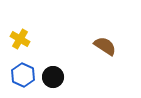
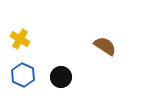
black circle: moved 8 px right
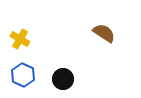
brown semicircle: moved 1 px left, 13 px up
black circle: moved 2 px right, 2 px down
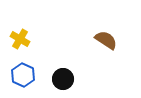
brown semicircle: moved 2 px right, 7 px down
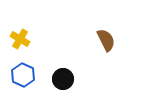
brown semicircle: rotated 30 degrees clockwise
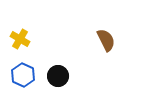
black circle: moved 5 px left, 3 px up
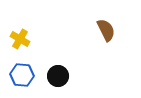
brown semicircle: moved 10 px up
blue hexagon: moved 1 px left; rotated 20 degrees counterclockwise
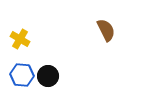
black circle: moved 10 px left
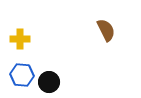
yellow cross: rotated 30 degrees counterclockwise
black circle: moved 1 px right, 6 px down
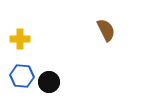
blue hexagon: moved 1 px down
